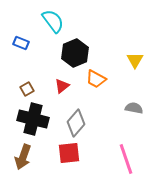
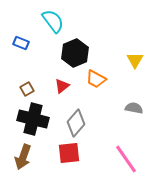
pink line: rotated 16 degrees counterclockwise
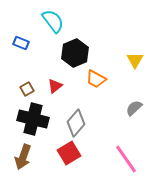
red triangle: moved 7 px left
gray semicircle: rotated 54 degrees counterclockwise
red square: rotated 25 degrees counterclockwise
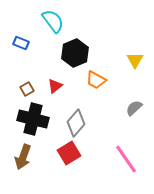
orange trapezoid: moved 1 px down
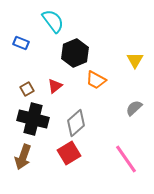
gray diamond: rotated 8 degrees clockwise
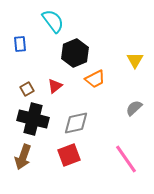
blue rectangle: moved 1 px left, 1 px down; rotated 63 degrees clockwise
orange trapezoid: moved 1 px left, 1 px up; rotated 55 degrees counterclockwise
gray diamond: rotated 28 degrees clockwise
red square: moved 2 px down; rotated 10 degrees clockwise
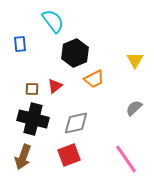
orange trapezoid: moved 1 px left
brown square: moved 5 px right; rotated 32 degrees clockwise
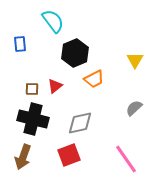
gray diamond: moved 4 px right
